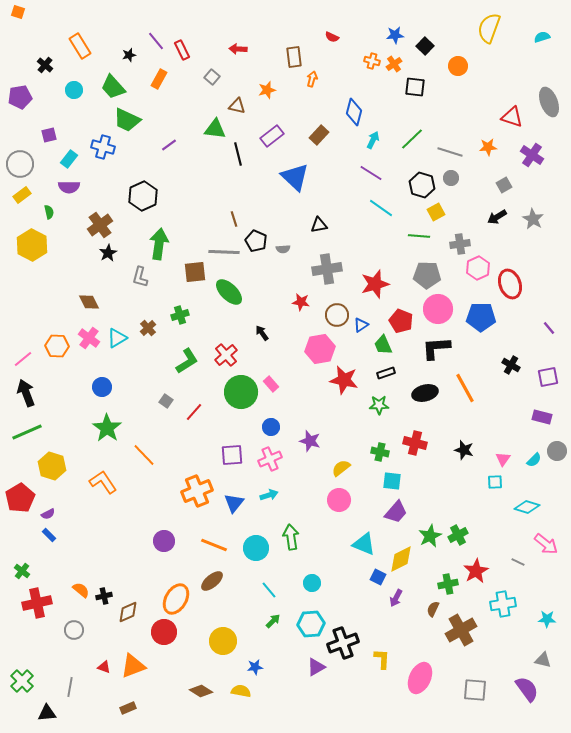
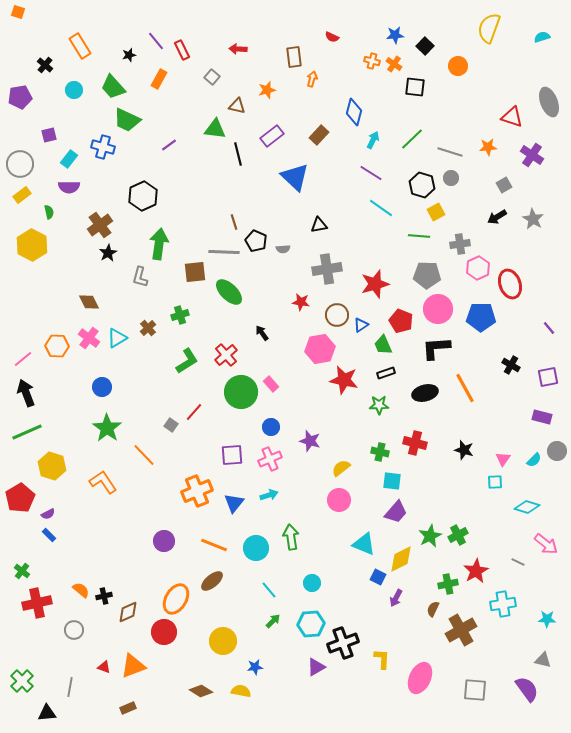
orange cross at (394, 64): rotated 21 degrees counterclockwise
brown line at (234, 219): moved 3 px down
gray square at (166, 401): moved 5 px right, 24 px down
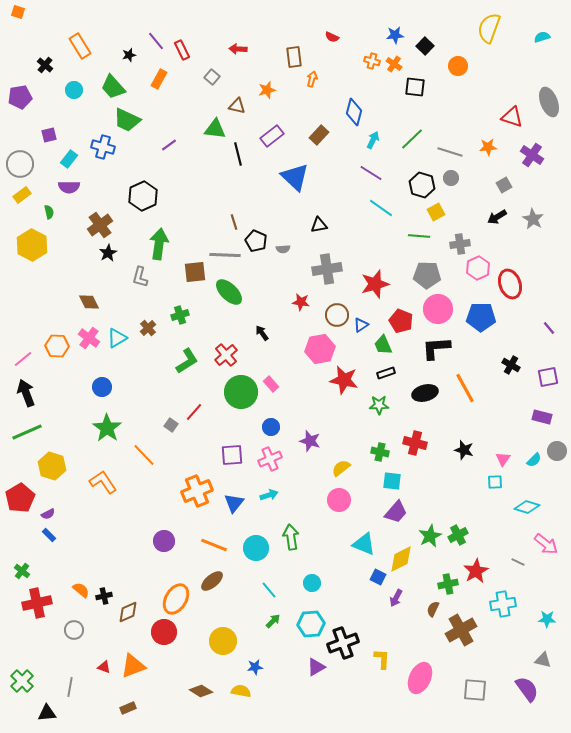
gray line at (224, 252): moved 1 px right, 3 px down
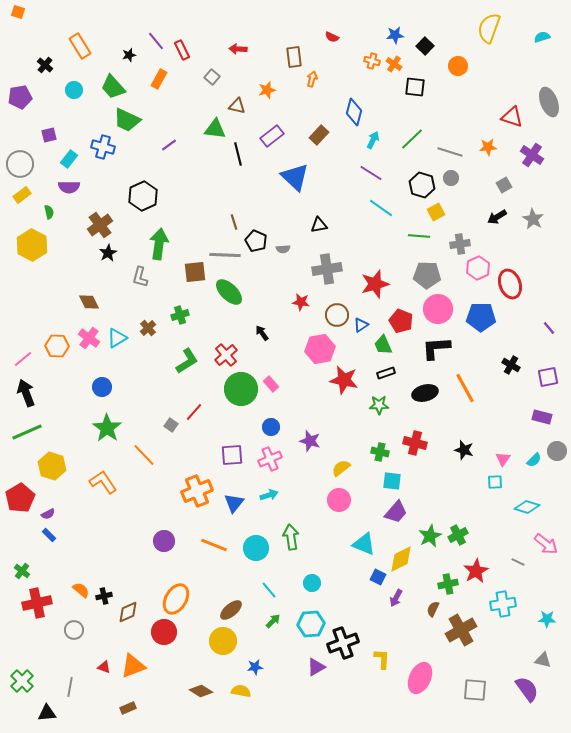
green circle at (241, 392): moved 3 px up
brown ellipse at (212, 581): moved 19 px right, 29 px down
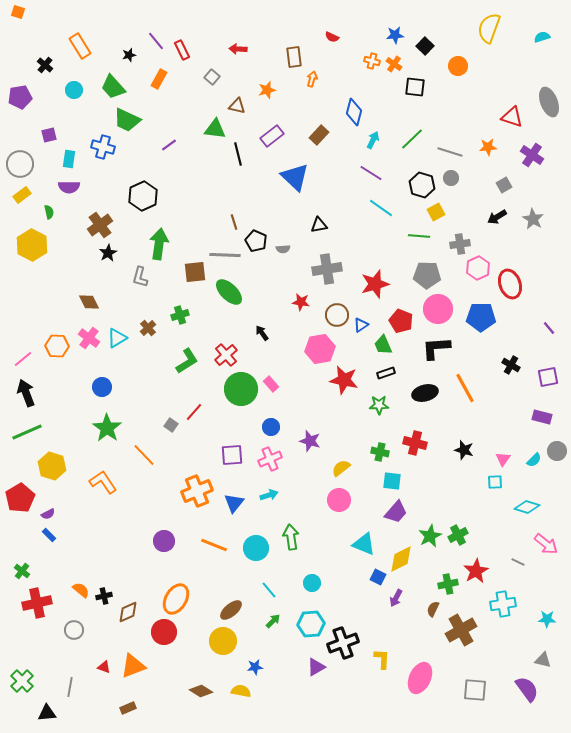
cyan rectangle at (69, 159): rotated 30 degrees counterclockwise
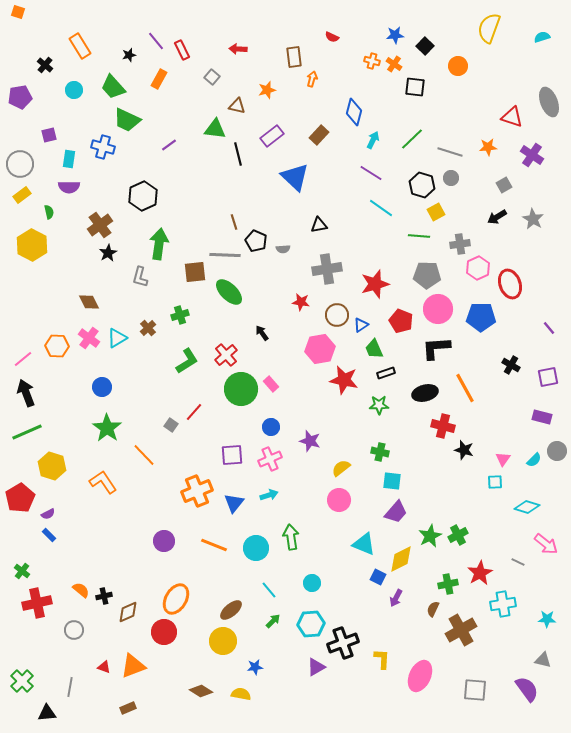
green trapezoid at (383, 345): moved 9 px left, 4 px down
red cross at (415, 443): moved 28 px right, 17 px up
red star at (476, 571): moved 4 px right, 2 px down
pink ellipse at (420, 678): moved 2 px up
yellow semicircle at (241, 691): moved 3 px down
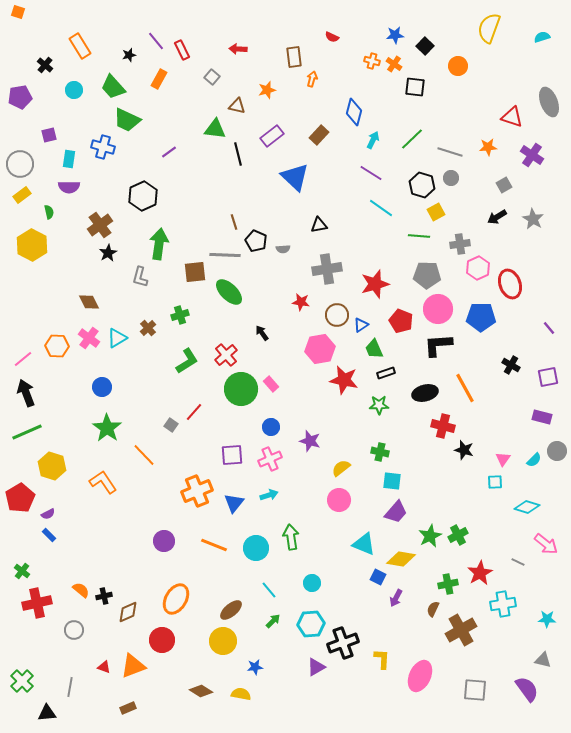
purple line at (169, 145): moved 7 px down
black L-shape at (436, 348): moved 2 px right, 3 px up
yellow diamond at (401, 559): rotated 36 degrees clockwise
red circle at (164, 632): moved 2 px left, 8 px down
